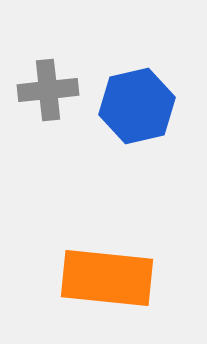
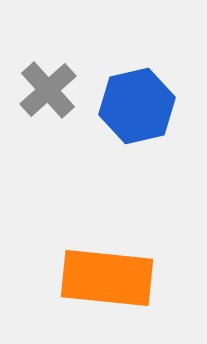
gray cross: rotated 36 degrees counterclockwise
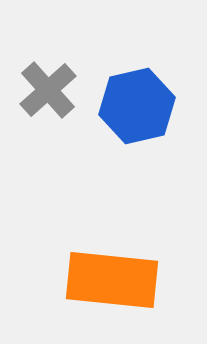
orange rectangle: moved 5 px right, 2 px down
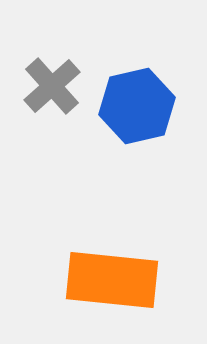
gray cross: moved 4 px right, 4 px up
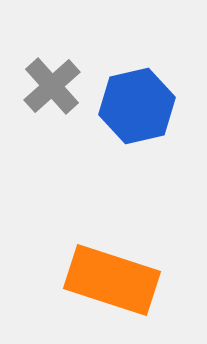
orange rectangle: rotated 12 degrees clockwise
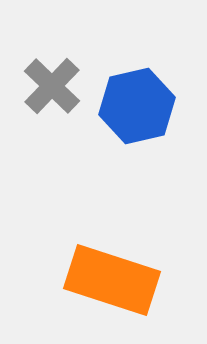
gray cross: rotated 4 degrees counterclockwise
